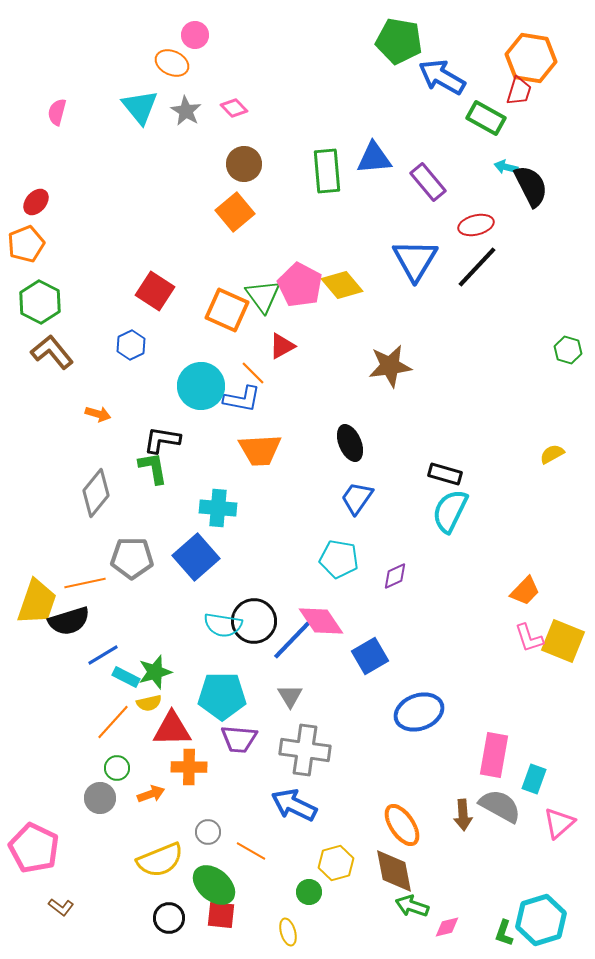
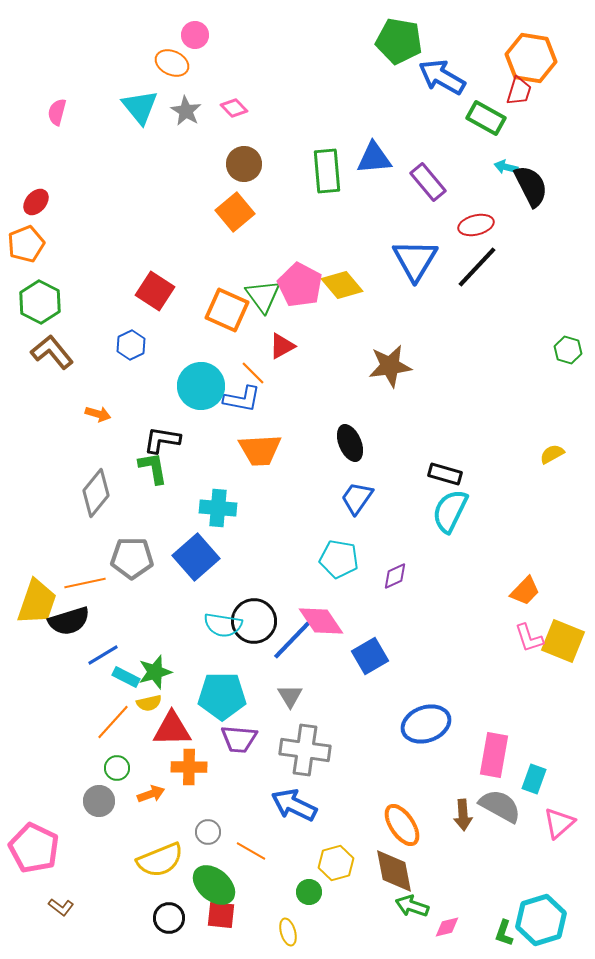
blue ellipse at (419, 712): moved 7 px right, 12 px down
gray circle at (100, 798): moved 1 px left, 3 px down
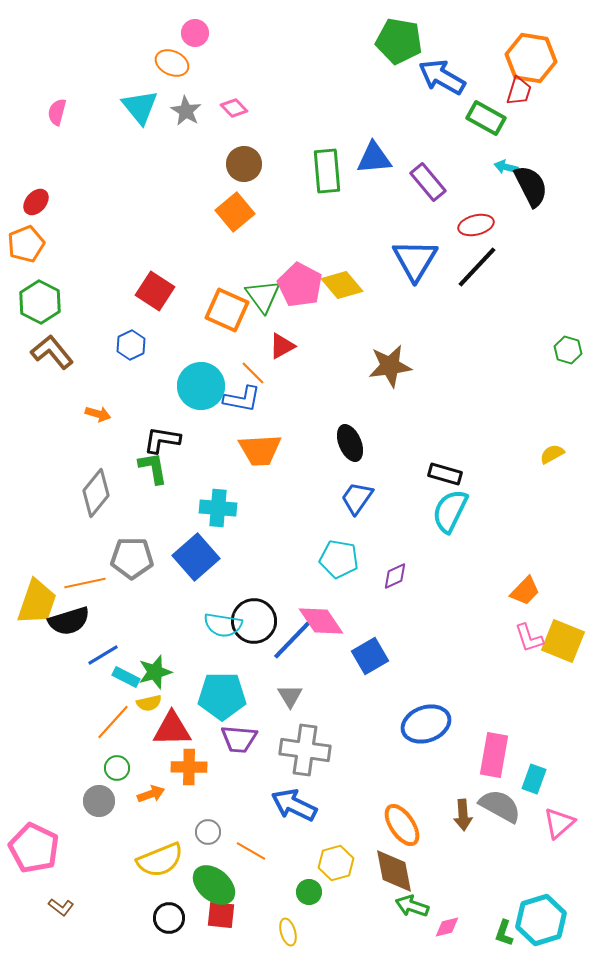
pink circle at (195, 35): moved 2 px up
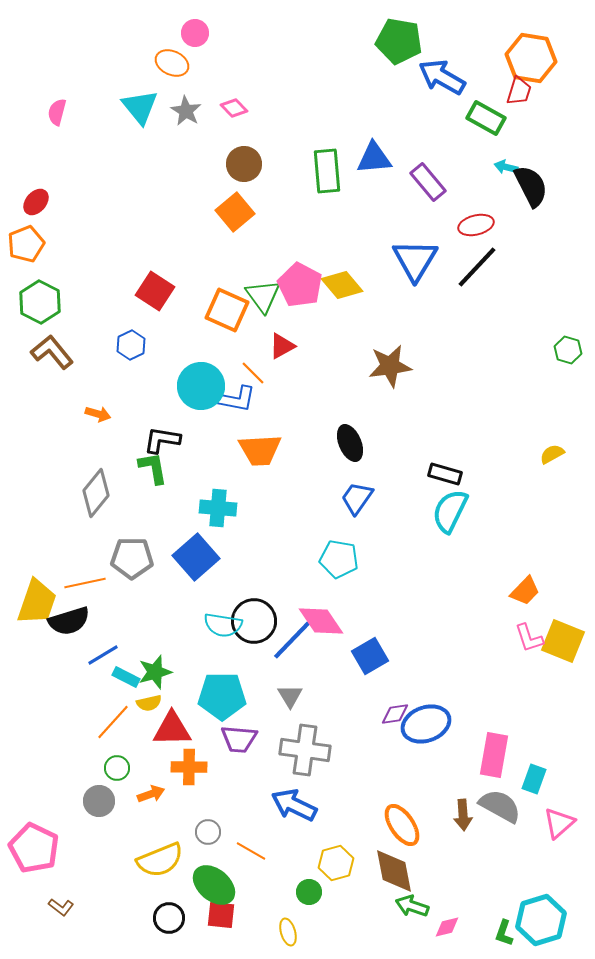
blue L-shape at (242, 399): moved 5 px left
purple diamond at (395, 576): moved 138 px down; rotated 16 degrees clockwise
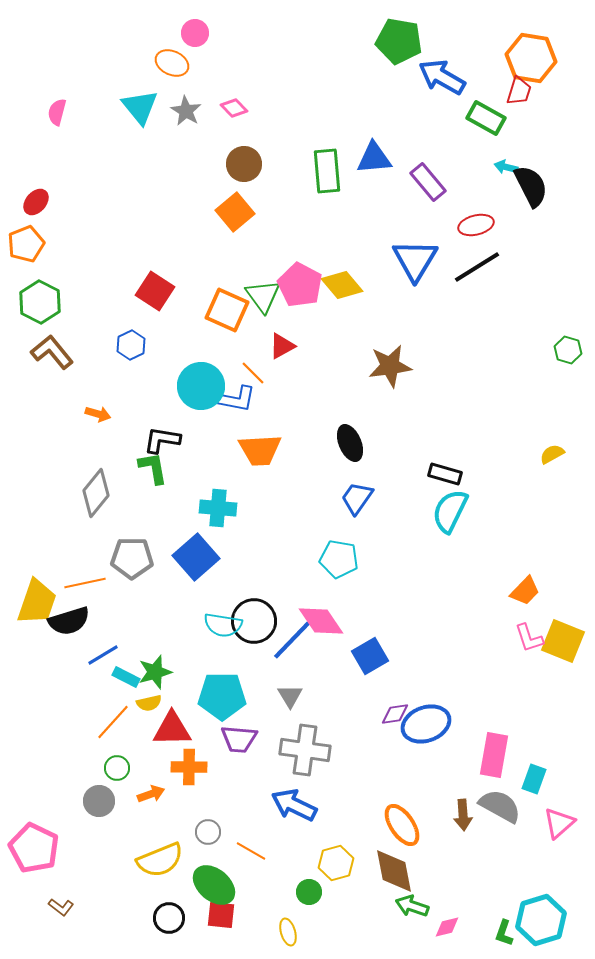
black line at (477, 267): rotated 15 degrees clockwise
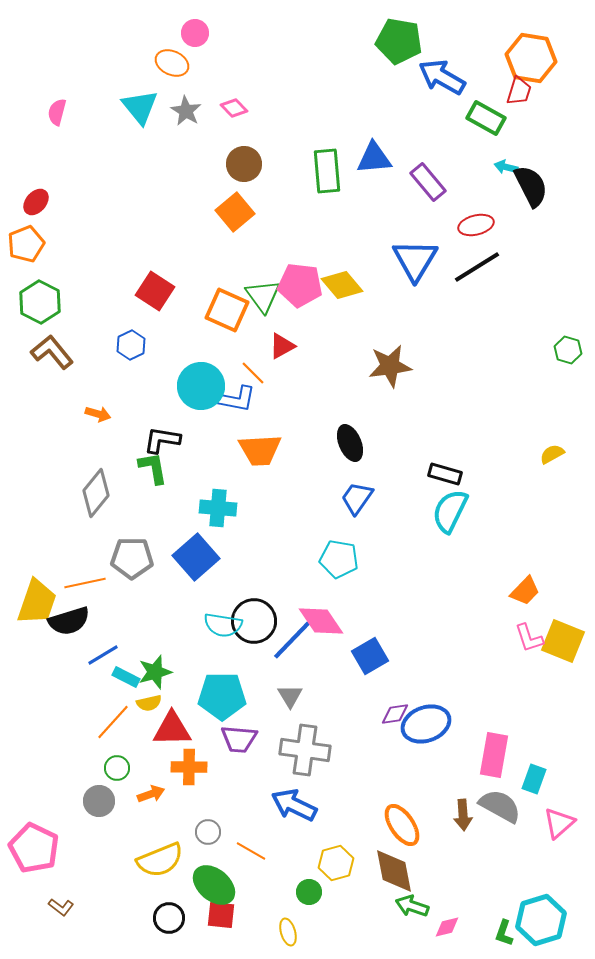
pink pentagon at (300, 285): rotated 21 degrees counterclockwise
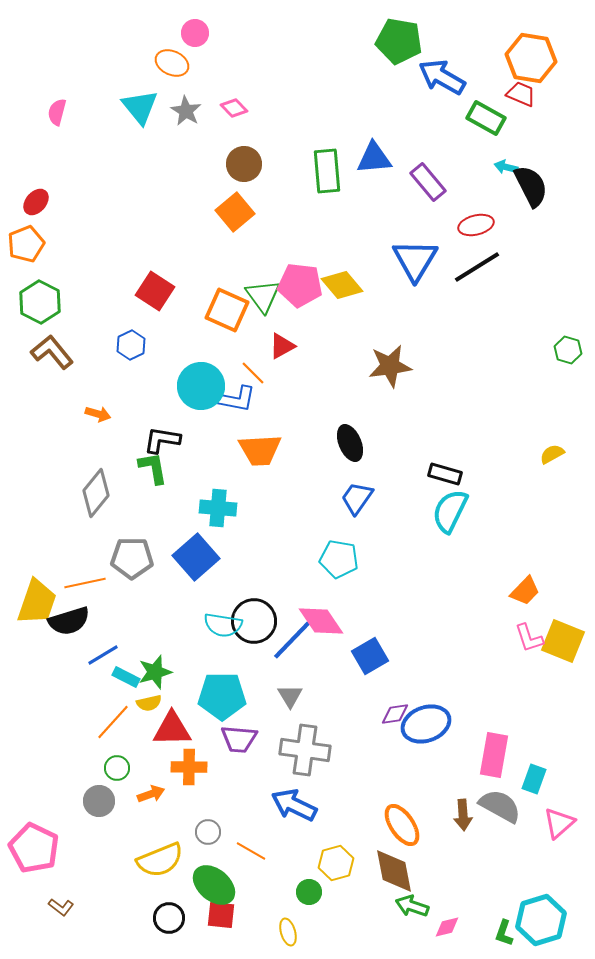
red trapezoid at (519, 91): moved 2 px right, 3 px down; rotated 84 degrees counterclockwise
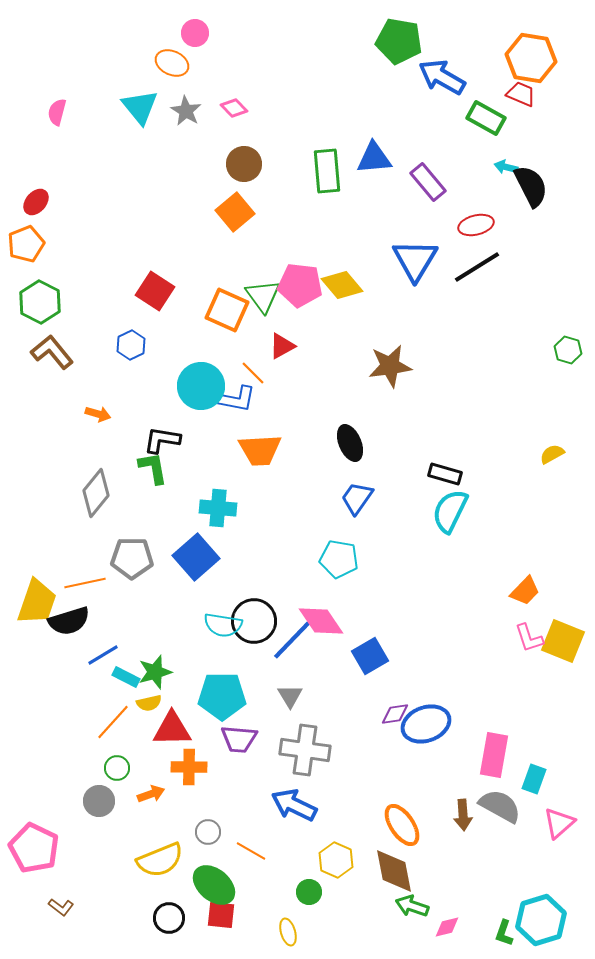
yellow hexagon at (336, 863): moved 3 px up; rotated 20 degrees counterclockwise
